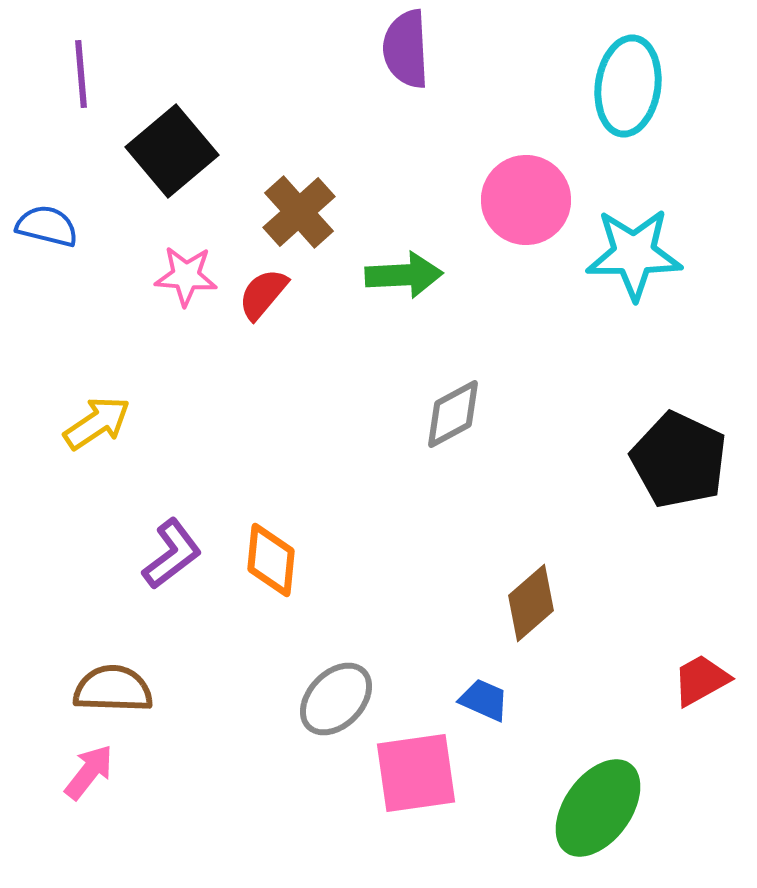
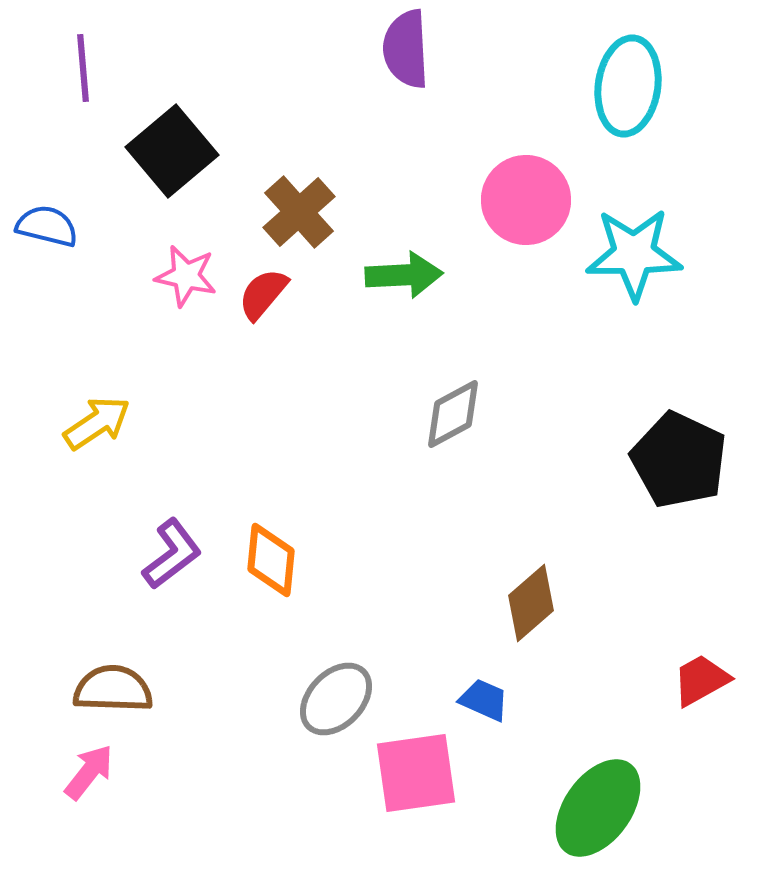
purple line: moved 2 px right, 6 px up
pink star: rotated 8 degrees clockwise
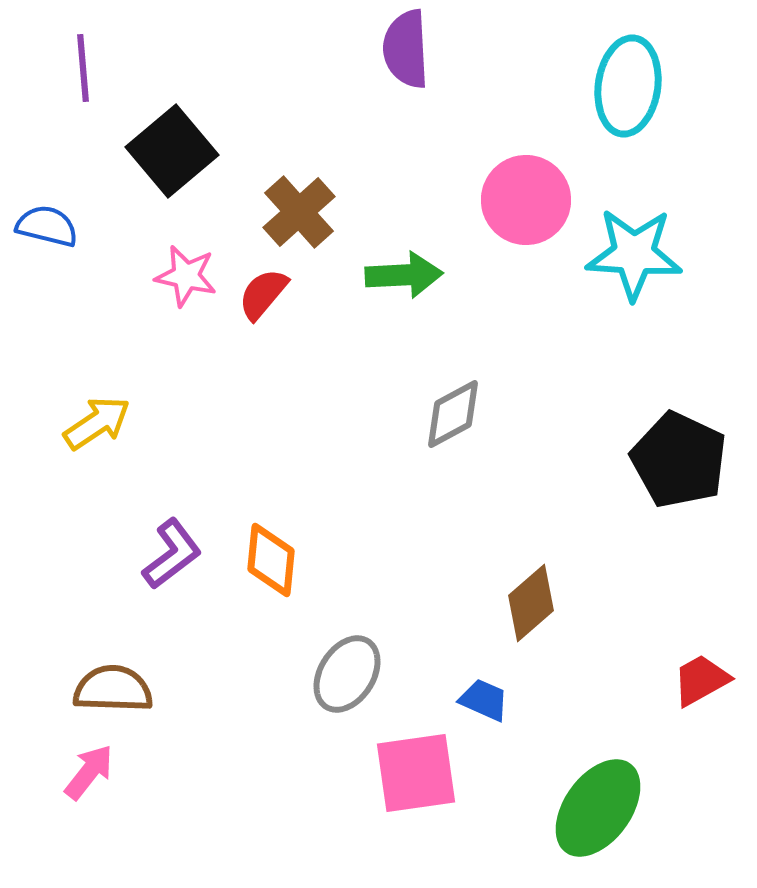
cyan star: rotated 4 degrees clockwise
gray ellipse: moved 11 px right, 25 px up; rotated 12 degrees counterclockwise
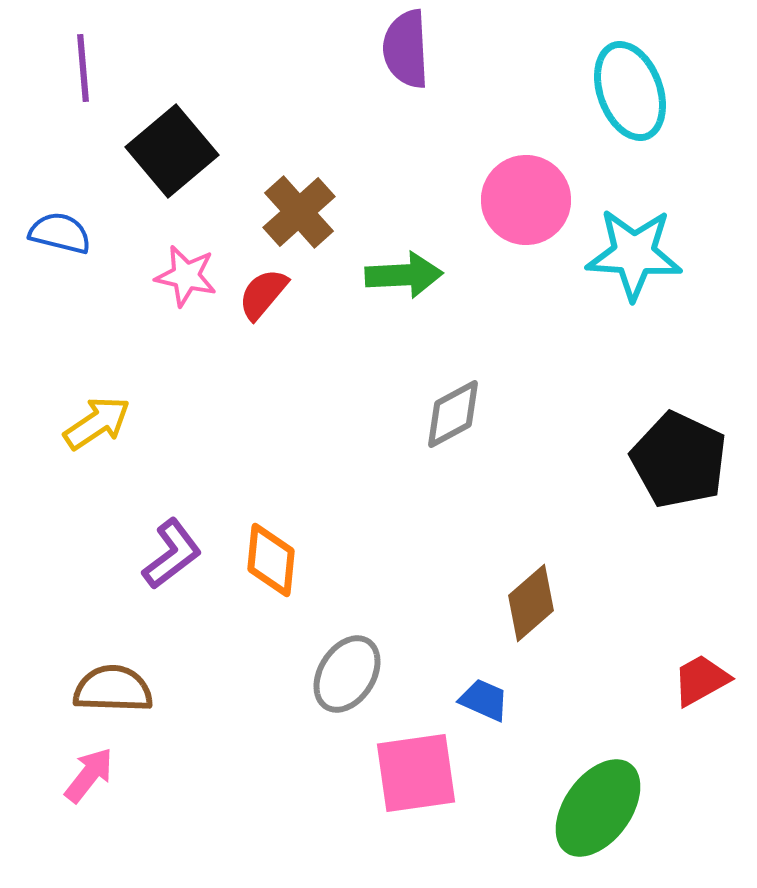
cyan ellipse: moved 2 px right, 5 px down; rotated 28 degrees counterclockwise
blue semicircle: moved 13 px right, 7 px down
pink arrow: moved 3 px down
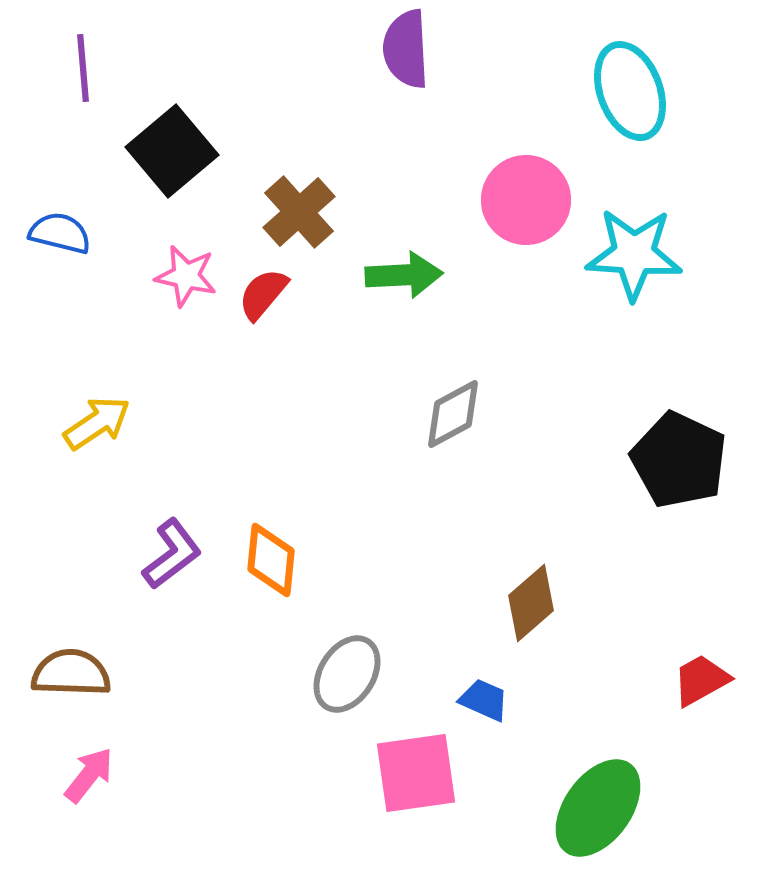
brown semicircle: moved 42 px left, 16 px up
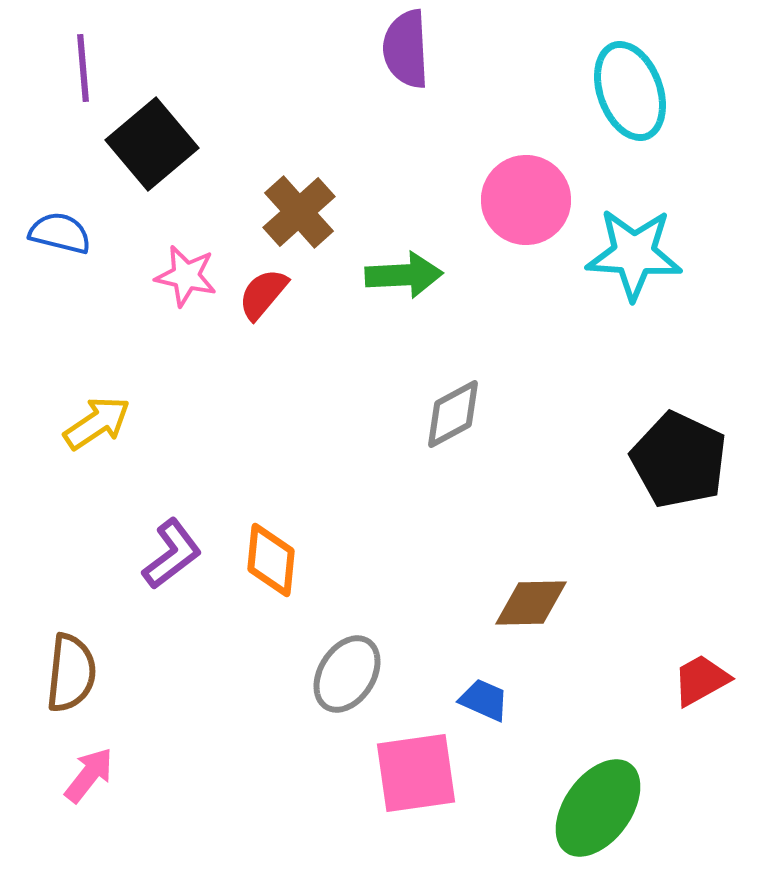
black square: moved 20 px left, 7 px up
brown diamond: rotated 40 degrees clockwise
brown semicircle: rotated 94 degrees clockwise
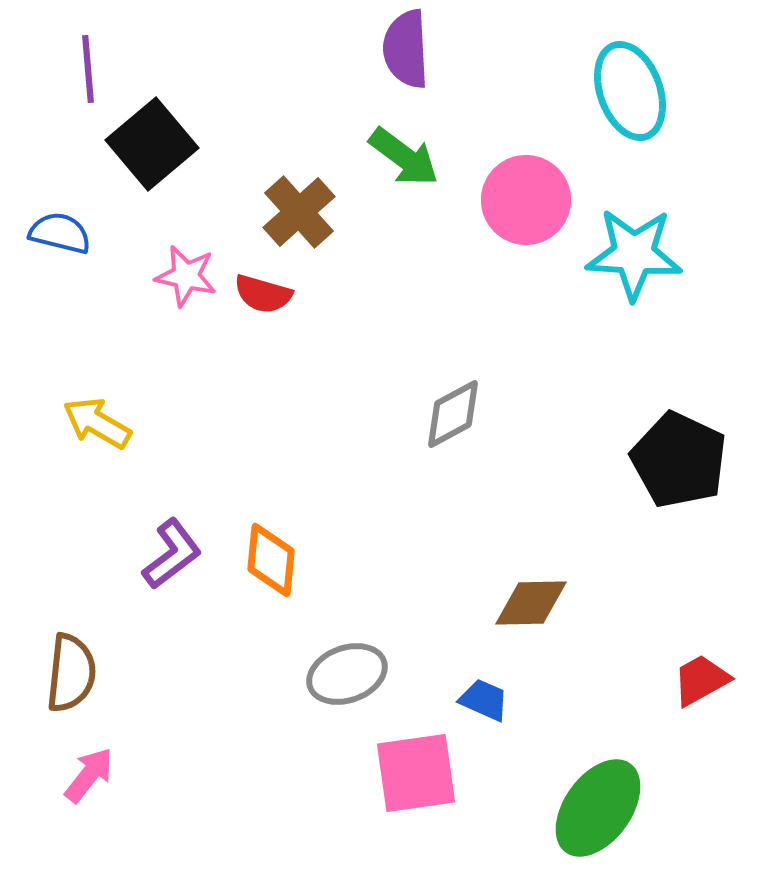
purple line: moved 5 px right, 1 px down
green arrow: moved 118 px up; rotated 40 degrees clockwise
red semicircle: rotated 114 degrees counterclockwise
yellow arrow: rotated 116 degrees counterclockwise
gray ellipse: rotated 38 degrees clockwise
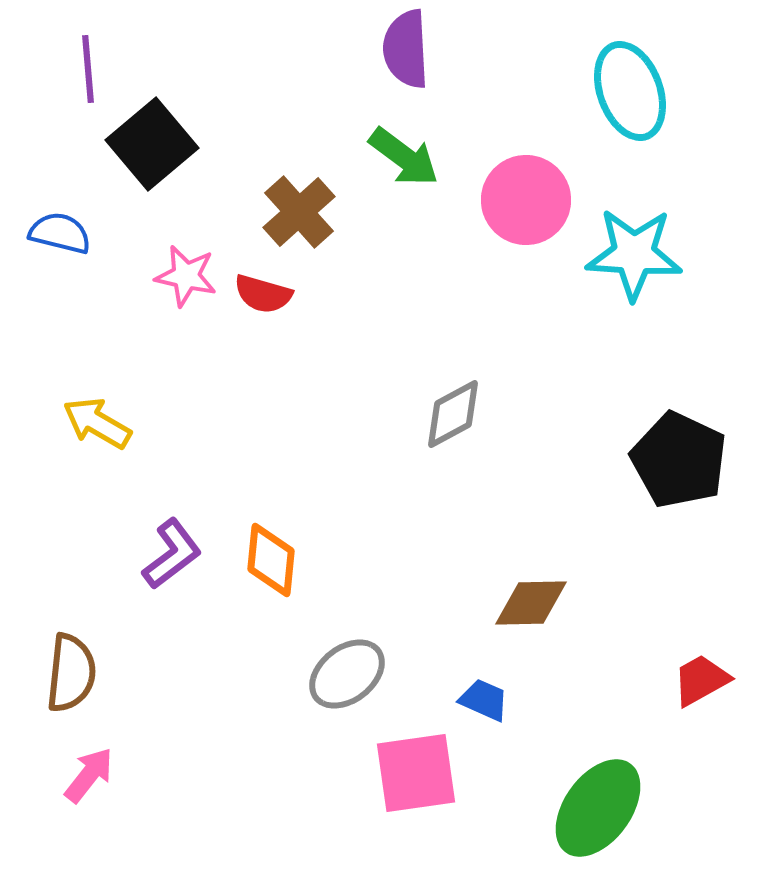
gray ellipse: rotated 18 degrees counterclockwise
